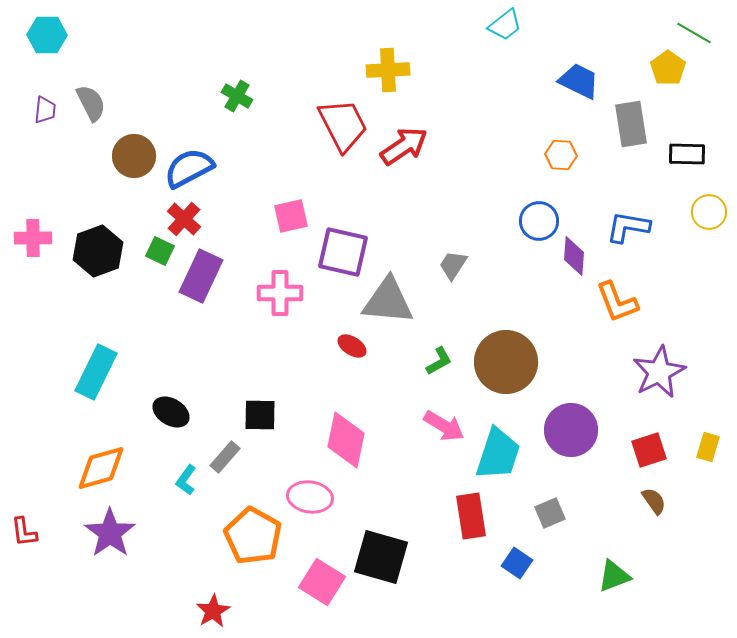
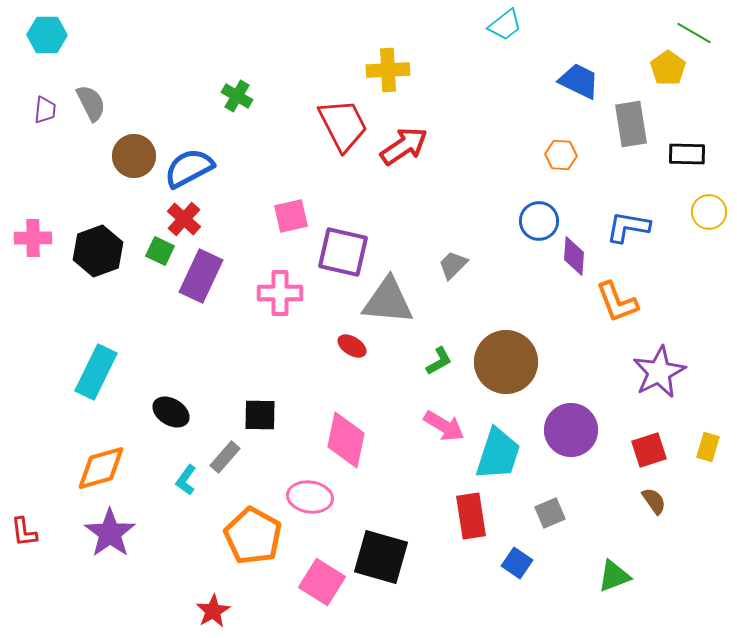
gray trapezoid at (453, 265): rotated 12 degrees clockwise
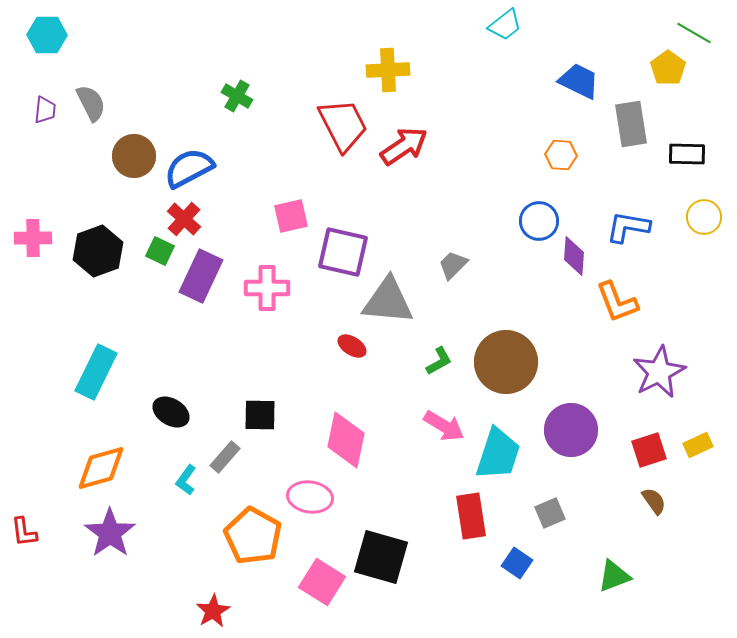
yellow circle at (709, 212): moved 5 px left, 5 px down
pink cross at (280, 293): moved 13 px left, 5 px up
yellow rectangle at (708, 447): moved 10 px left, 2 px up; rotated 48 degrees clockwise
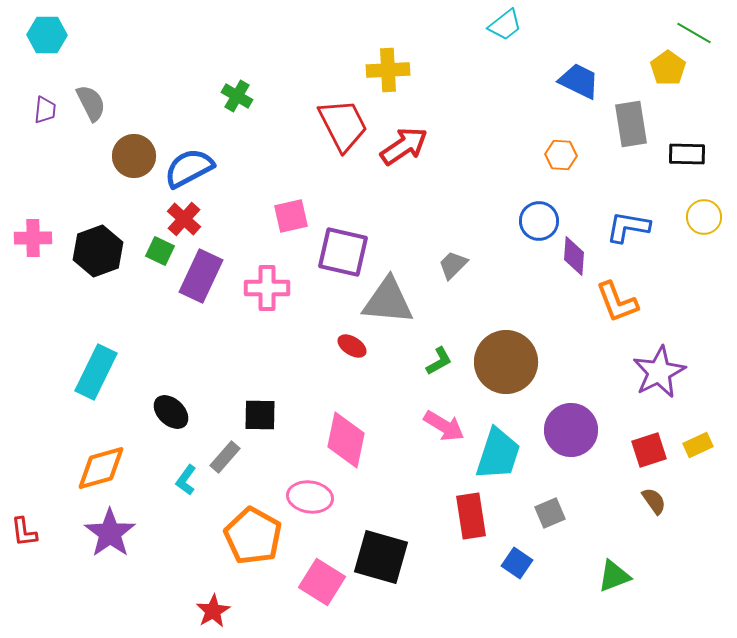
black ellipse at (171, 412): rotated 12 degrees clockwise
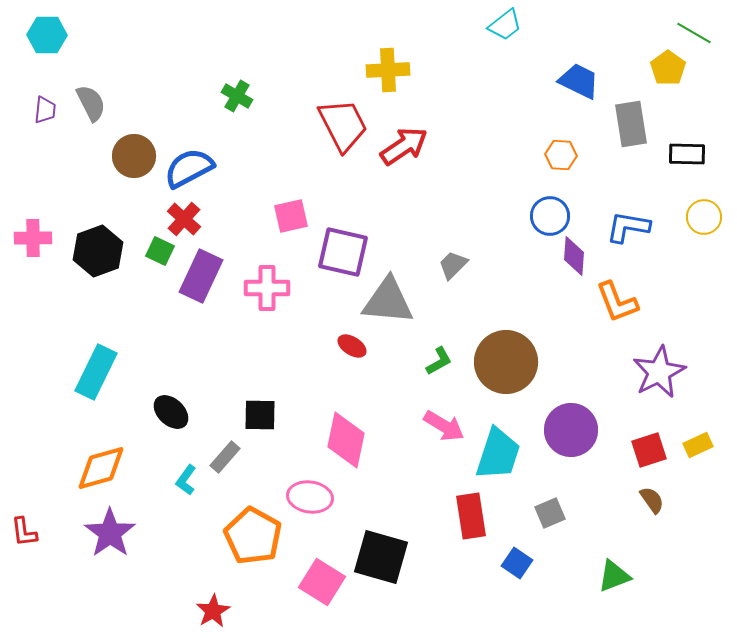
blue circle at (539, 221): moved 11 px right, 5 px up
brown semicircle at (654, 501): moved 2 px left, 1 px up
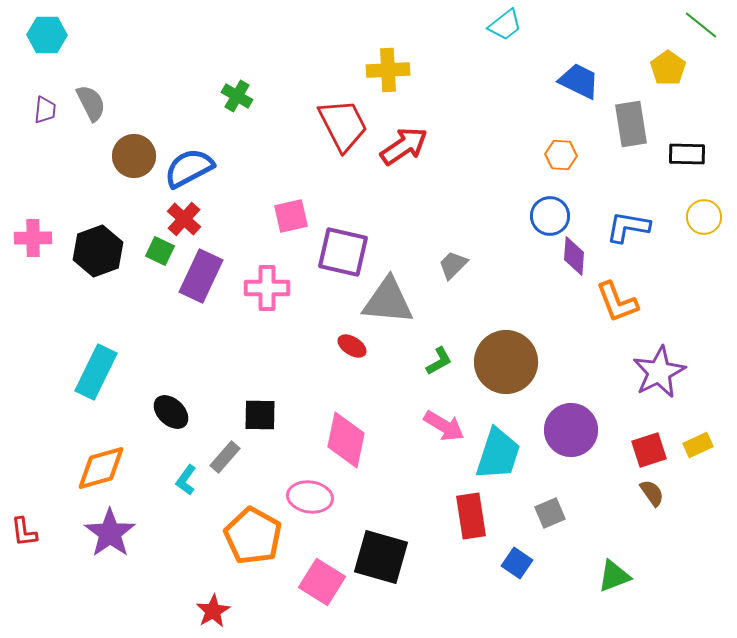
green line at (694, 33): moved 7 px right, 8 px up; rotated 9 degrees clockwise
brown semicircle at (652, 500): moved 7 px up
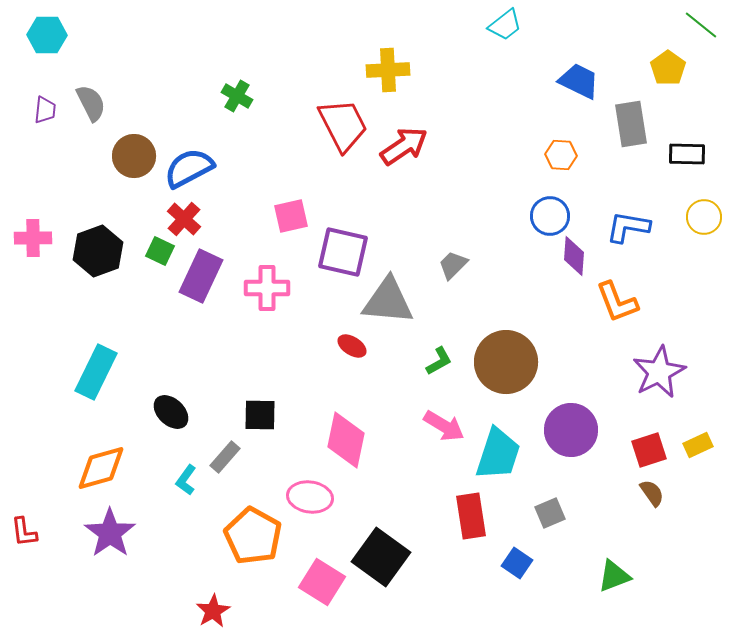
black square at (381, 557): rotated 20 degrees clockwise
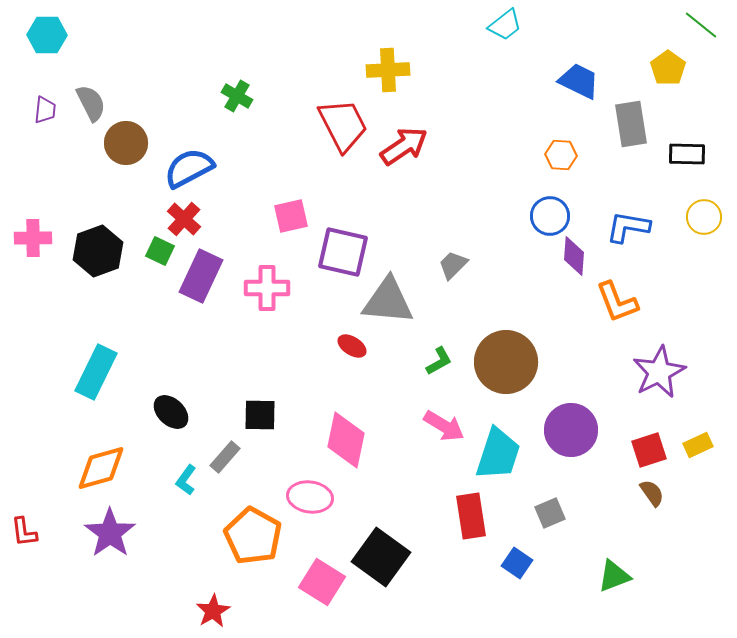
brown circle at (134, 156): moved 8 px left, 13 px up
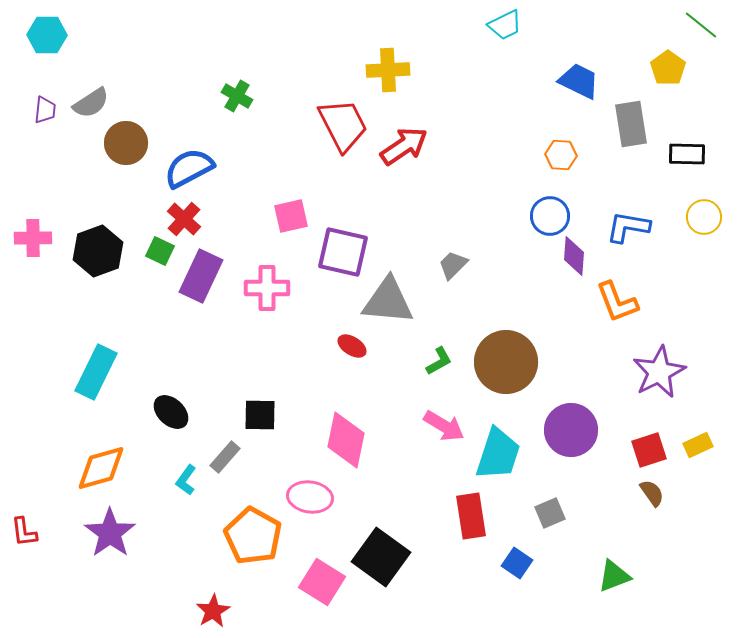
cyan trapezoid at (505, 25): rotated 12 degrees clockwise
gray semicircle at (91, 103): rotated 84 degrees clockwise
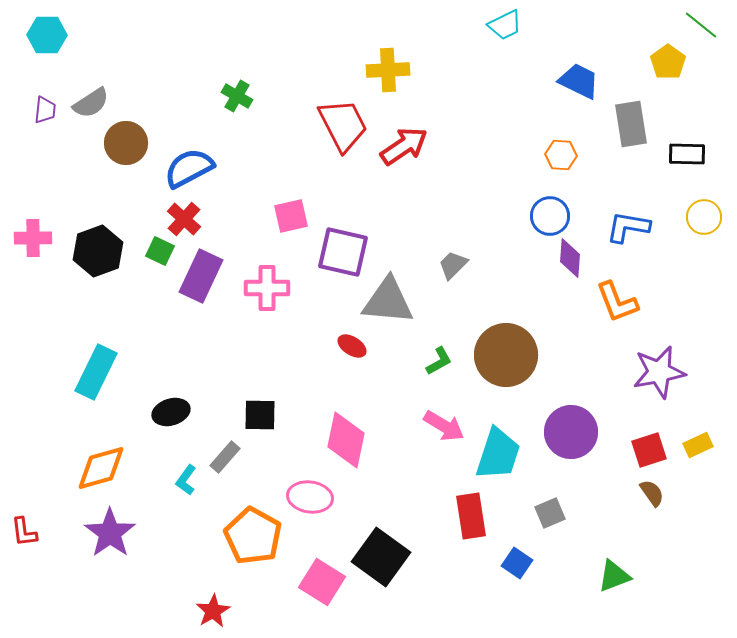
yellow pentagon at (668, 68): moved 6 px up
purple diamond at (574, 256): moved 4 px left, 2 px down
brown circle at (506, 362): moved 7 px up
purple star at (659, 372): rotated 16 degrees clockwise
black ellipse at (171, 412): rotated 60 degrees counterclockwise
purple circle at (571, 430): moved 2 px down
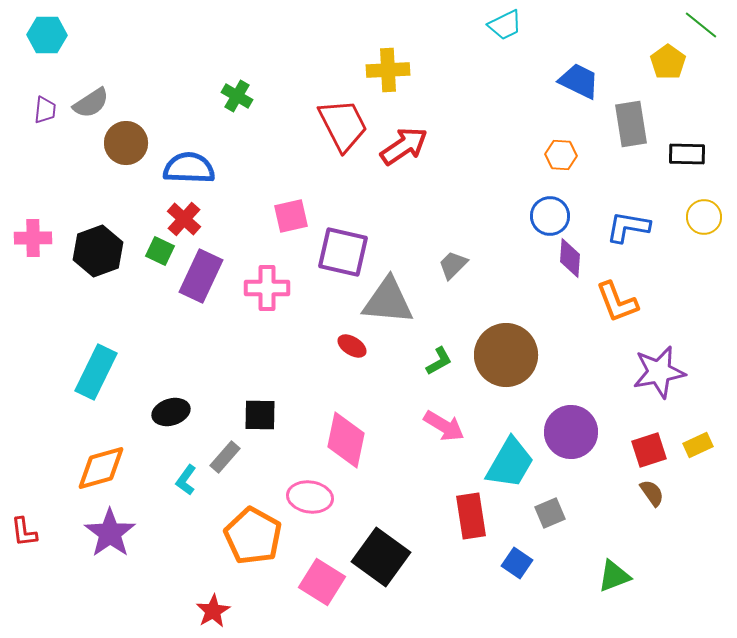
blue semicircle at (189, 168): rotated 30 degrees clockwise
cyan trapezoid at (498, 454): moved 12 px right, 9 px down; rotated 12 degrees clockwise
